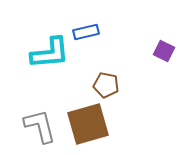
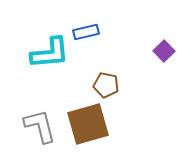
purple square: rotated 20 degrees clockwise
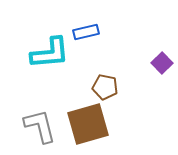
purple square: moved 2 px left, 12 px down
brown pentagon: moved 1 px left, 2 px down
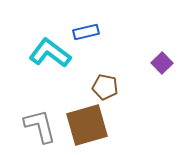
cyan L-shape: rotated 138 degrees counterclockwise
brown square: moved 1 px left, 1 px down
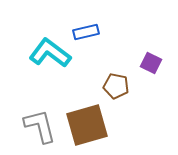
purple square: moved 11 px left; rotated 20 degrees counterclockwise
brown pentagon: moved 11 px right, 1 px up
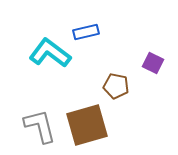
purple square: moved 2 px right
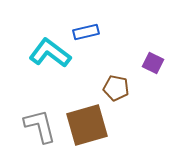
brown pentagon: moved 2 px down
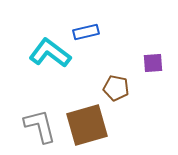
purple square: rotated 30 degrees counterclockwise
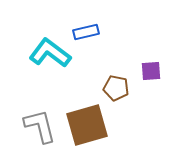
purple square: moved 2 px left, 8 px down
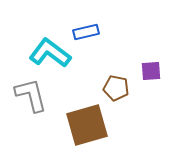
gray L-shape: moved 9 px left, 31 px up
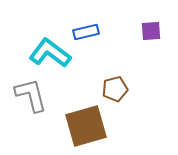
purple square: moved 40 px up
brown pentagon: moved 1 px left, 1 px down; rotated 25 degrees counterclockwise
brown square: moved 1 px left, 1 px down
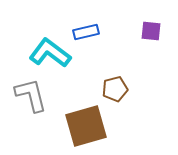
purple square: rotated 10 degrees clockwise
